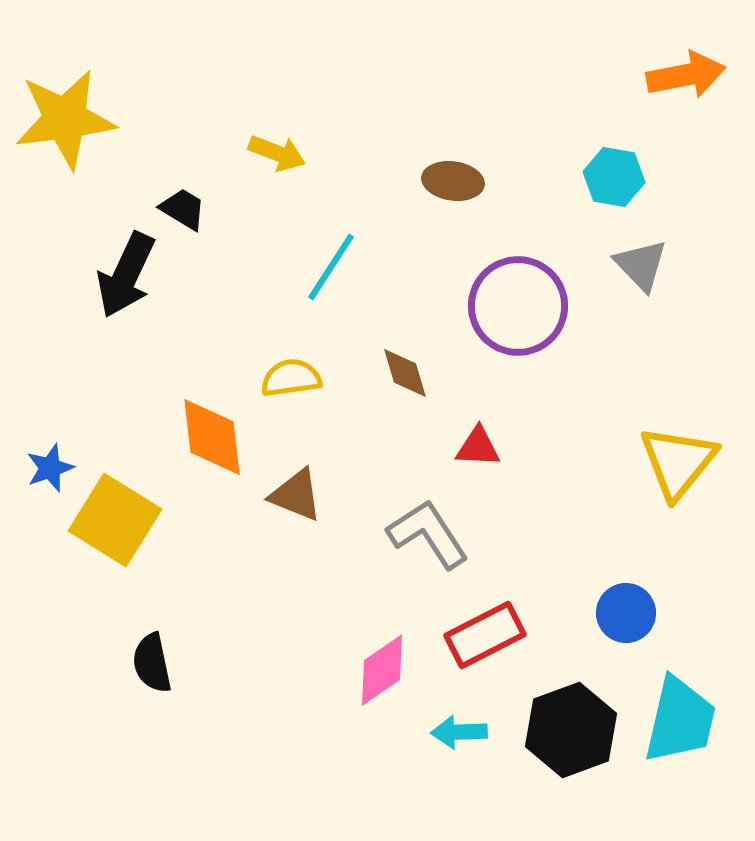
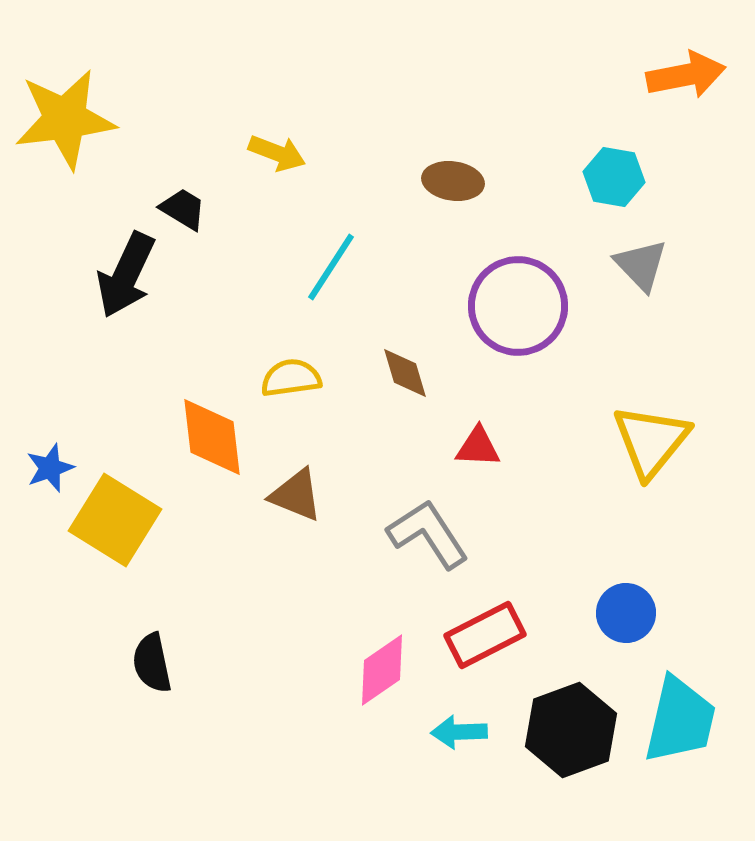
yellow triangle: moved 27 px left, 21 px up
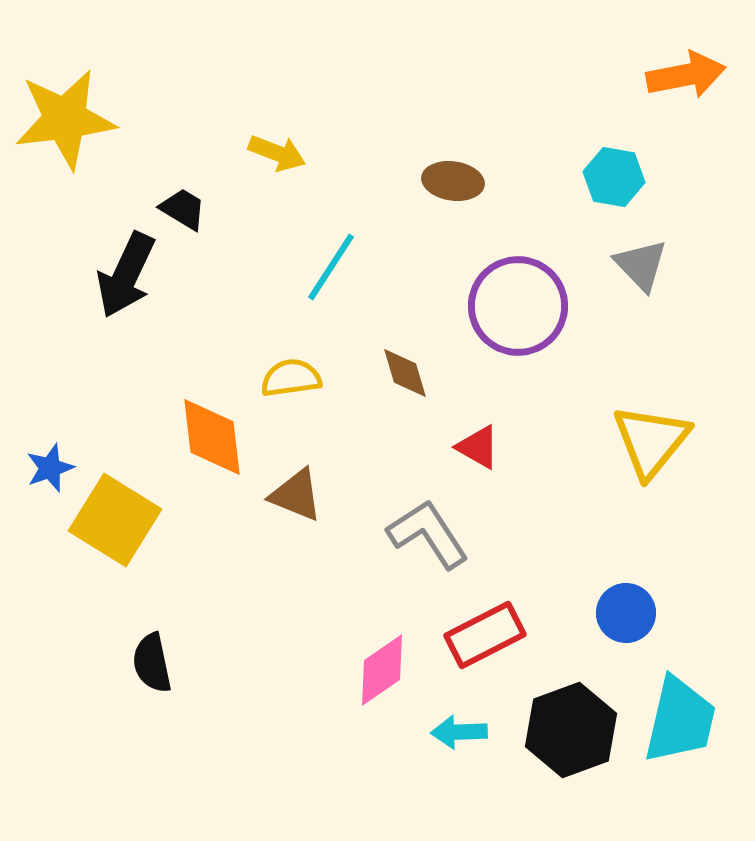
red triangle: rotated 27 degrees clockwise
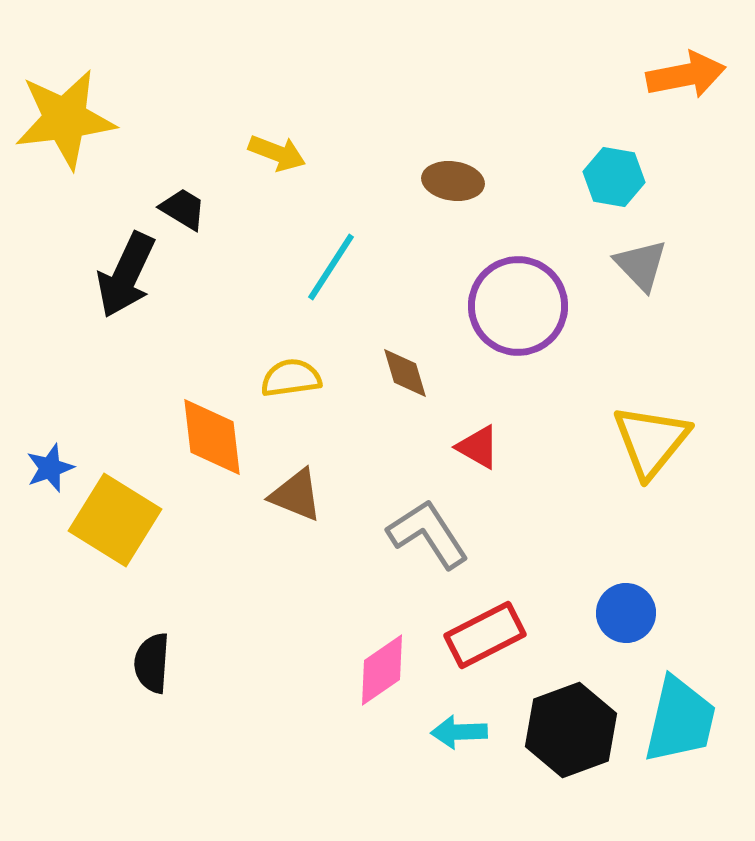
black semicircle: rotated 16 degrees clockwise
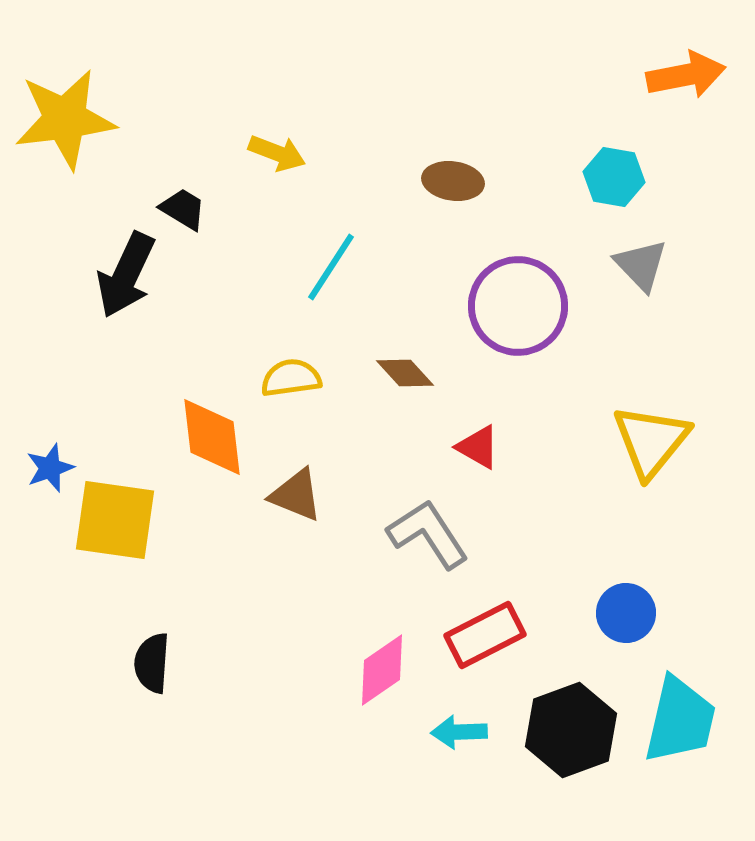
brown diamond: rotated 26 degrees counterclockwise
yellow square: rotated 24 degrees counterclockwise
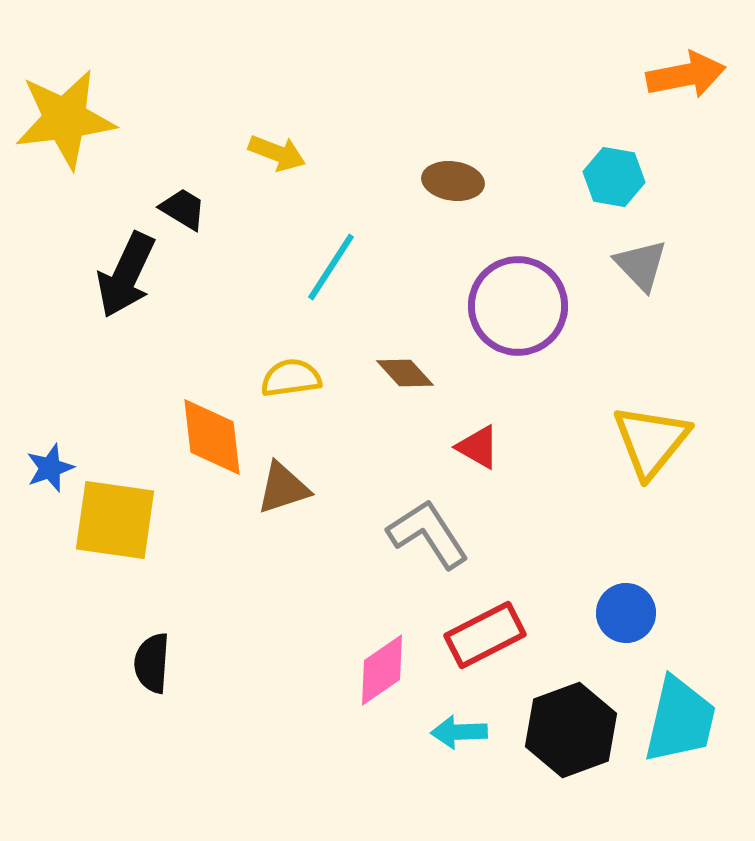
brown triangle: moved 13 px left, 7 px up; rotated 40 degrees counterclockwise
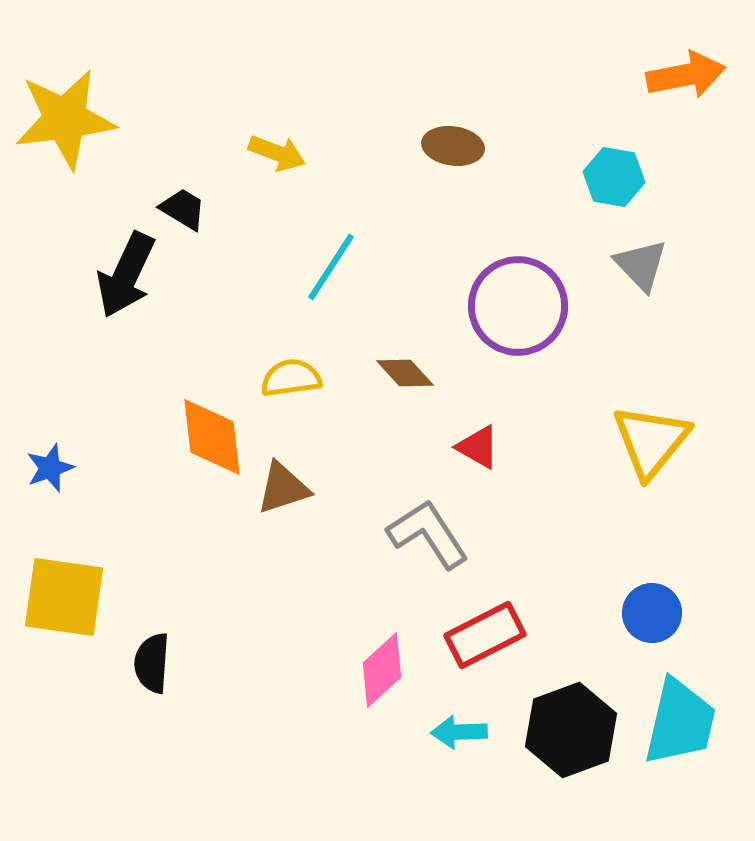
brown ellipse: moved 35 px up
yellow square: moved 51 px left, 77 px down
blue circle: moved 26 px right
pink diamond: rotated 8 degrees counterclockwise
cyan trapezoid: moved 2 px down
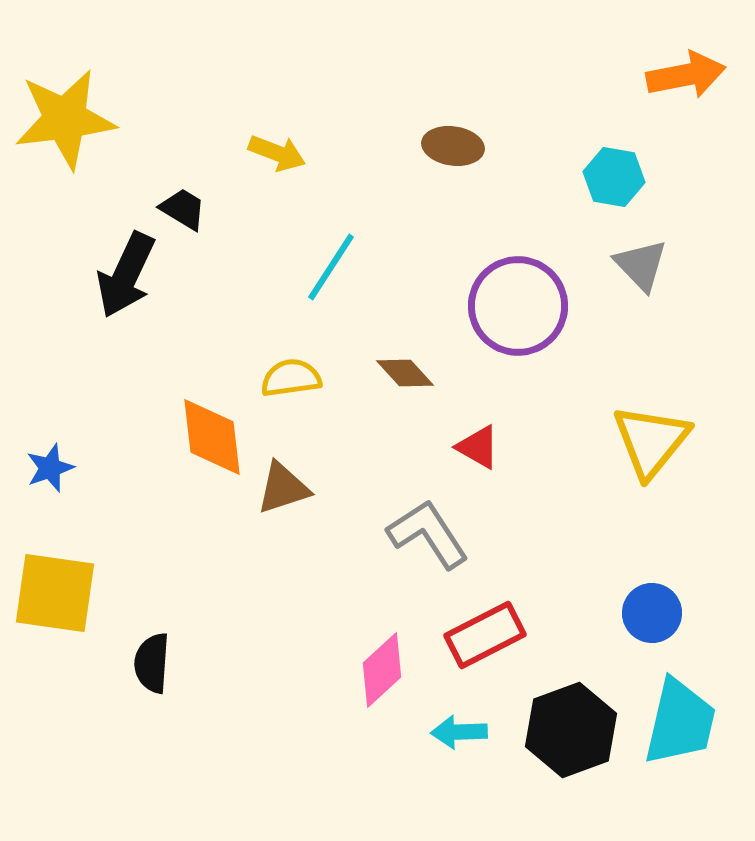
yellow square: moved 9 px left, 4 px up
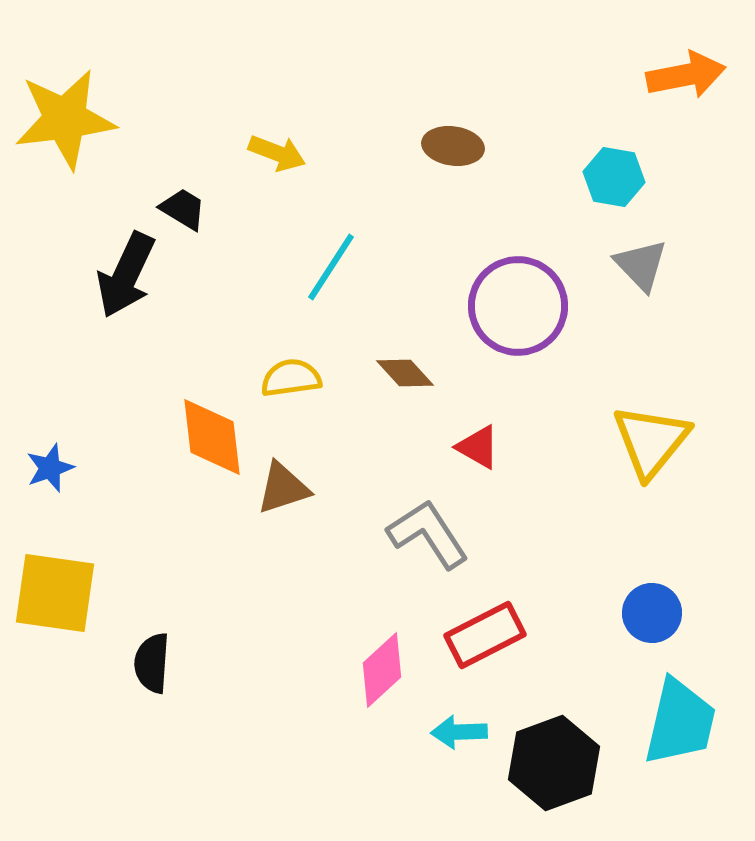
black hexagon: moved 17 px left, 33 px down
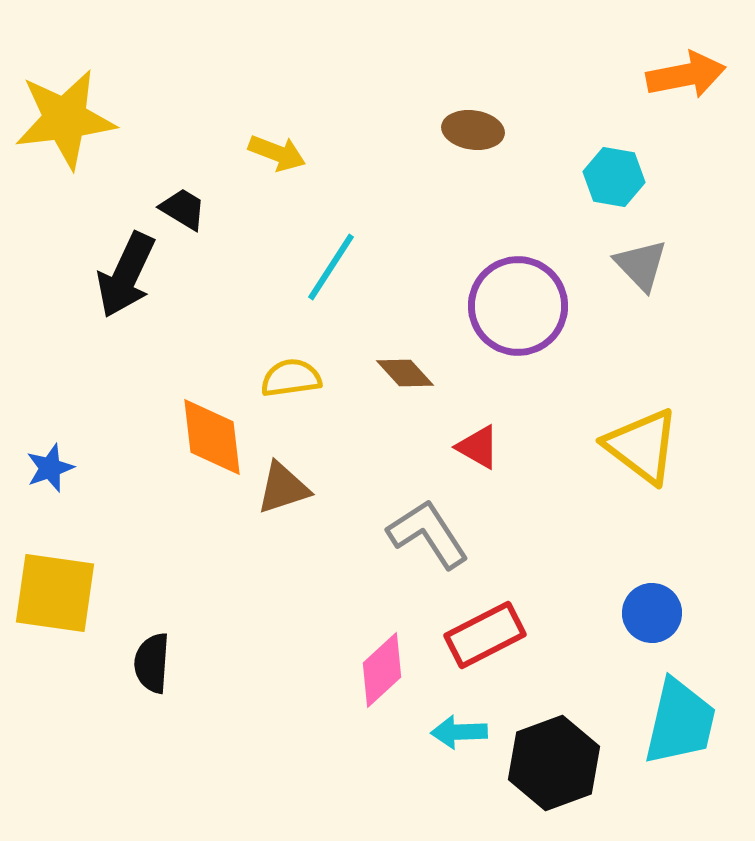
brown ellipse: moved 20 px right, 16 px up
yellow triangle: moved 9 px left, 5 px down; rotated 32 degrees counterclockwise
